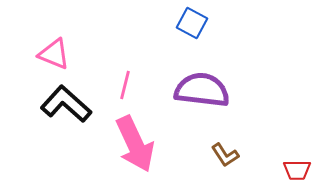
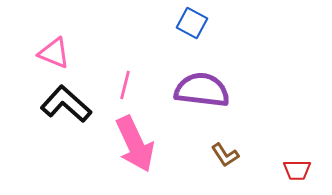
pink triangle: moved 1 px up
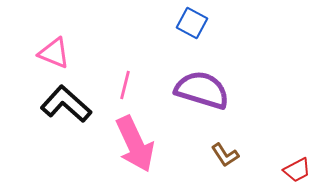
purple semicircle: rotated 10 degrees clockwise
red trapezoid: rotated 28 degrees counterclockwise
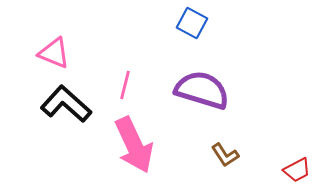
pink arrow: moved 1 px left, 1 px down
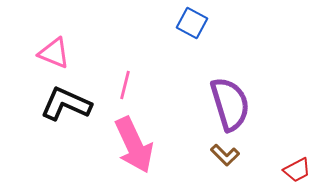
purple semicircle: moved 28 px right, 14 px down; rotated 56 degrees clockwise
black L-shape: rotated 18 degrees counterclockwise
brown L-shape: rotated 12 degrees counterclockwise
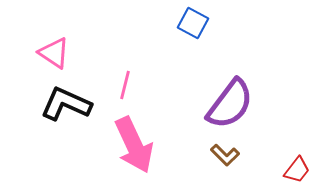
blue square: moved 1 px right
pink triangle: rotated 12 degrees clockwise
purple semicircle: rotated 54 degrees clockwise
red trapezoid: rotated 24 degrees counterclockwise
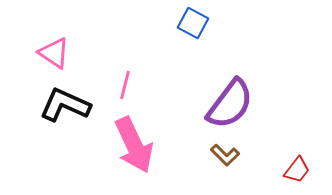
black L-shape: moved 1 px left, 1 px down
